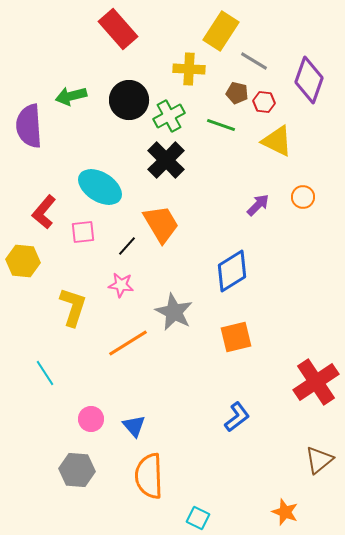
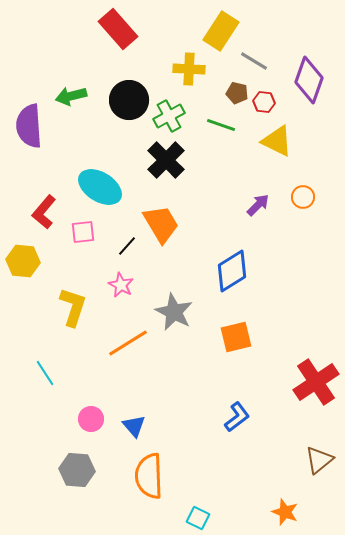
pink star: rotated 20 degrees clockwise
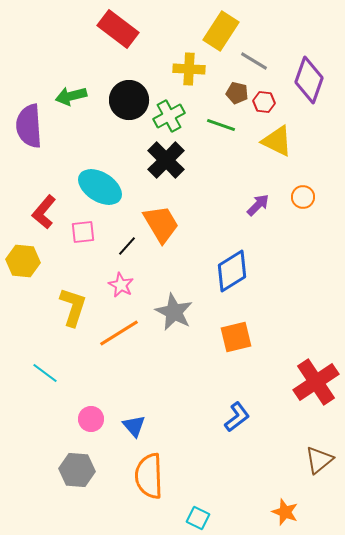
red rectangle: rotated 12 degrees counterclockwise
orange line: moved 9 px left, 10 px up
cyan line: rotated 20 degrees counterclockwise
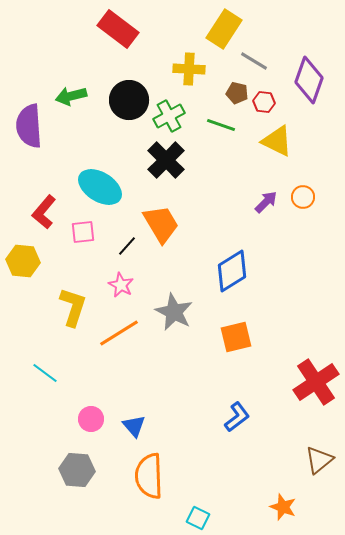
yellow rectangle: moved 3 px right, 2 px up
purple arrow: moved 8 px right, 3 px up
orange star: moved 2 px left, 5 px up
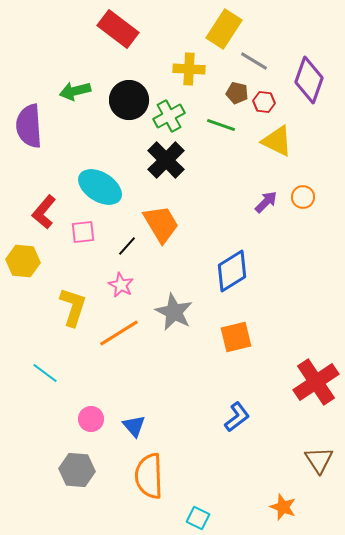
green arrow: moved 4 px right, 5 px up
brown triangle: rotated 24 degrees counterclockwise
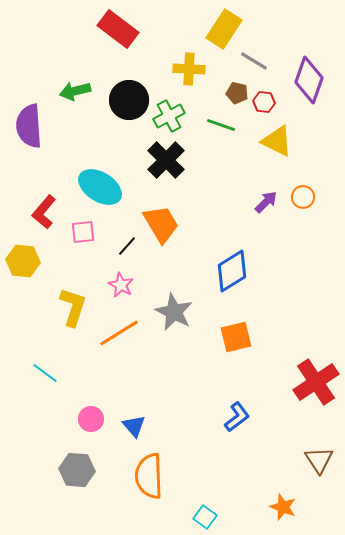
cyan square: moved 7 px right, 1 px up; rotated 10 degrees clockwise
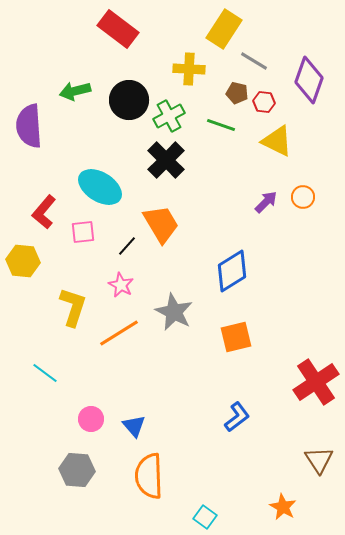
orange star: rotated 8 degrees clockwise
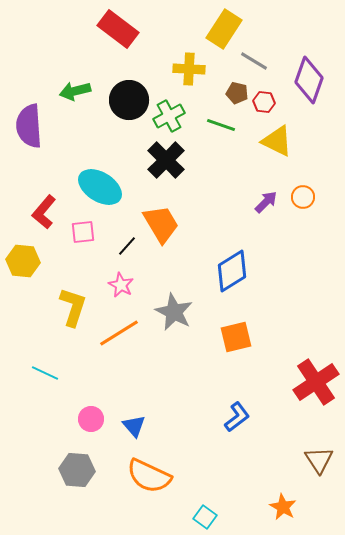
cyan line: rotated 12 degrees counterclockwise
orange semicircle: rotated 63 degrees counterclockwise
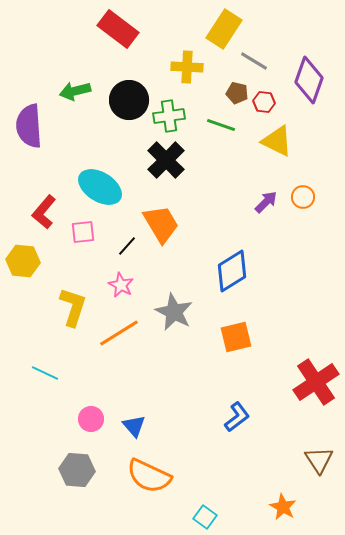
yellow cross: moved 2 px left, 2 px up
green cross: rotated 20 degrees clockwise
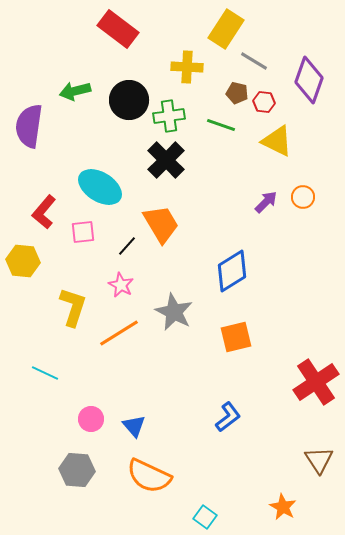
yellow rectangle: moved 2 px right
purple semicircle: rotated 12 degrees clockwise
blue L-shape: moved 9 px left
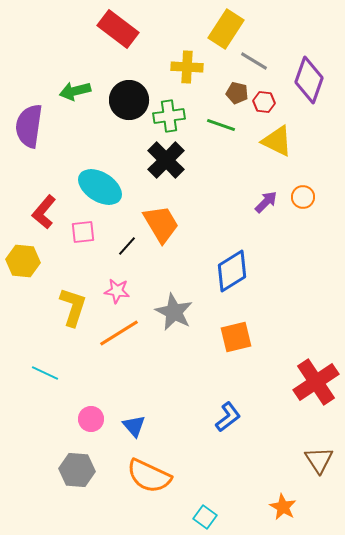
pink star: moved 4 px left, 6 px down; rotated 20 degrees counterclockwise
